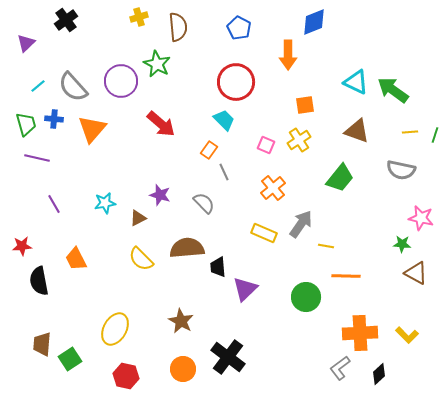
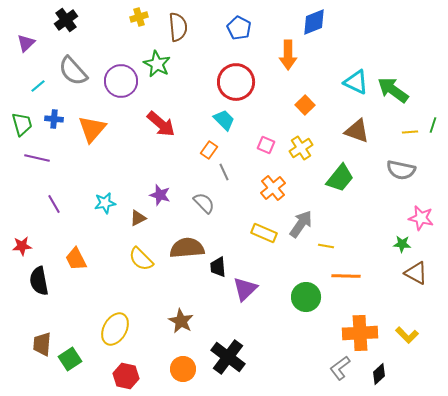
gray semicircle at (73, 87): moved 16 px up
orange square at (305, 105): rotated 36 degrees counterclockwise
green trapezoid at (26, 124): moved 4 px left
green line at (435, 135): moved 2 px left, 10 px up
yellow cross at (299, 140): moved 2 px right, 8 px down
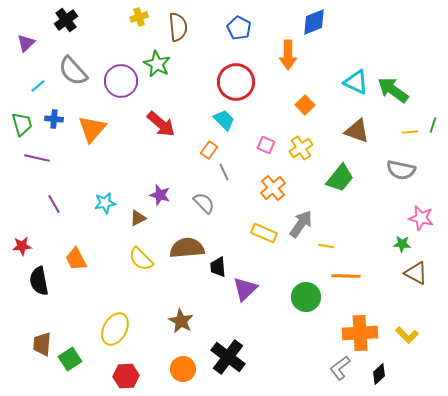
red hexagon at (126, 376): rotated 15 degrees counterclockwise
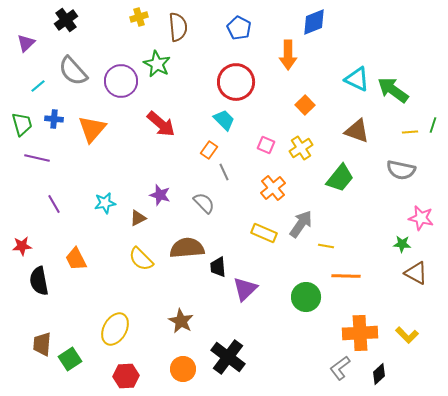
cyan triangle at (356, 82): moved 1 px right, 3 px up
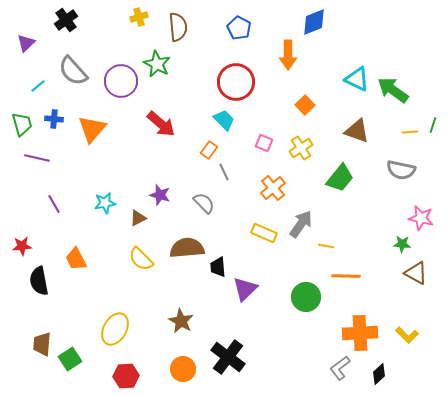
pink square at (266, 145): moved 2 px left, 2 px up
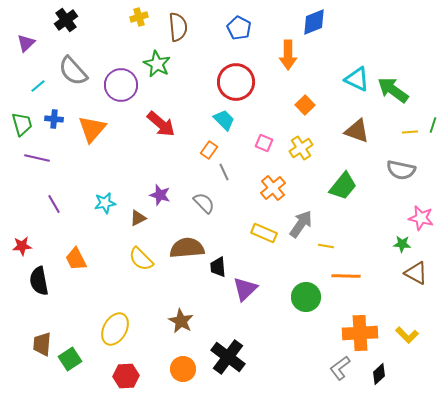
purple circle at (121, 81): moved 4 px down
green trapezoid at (340, 178): moved 3 px right, 8 px down
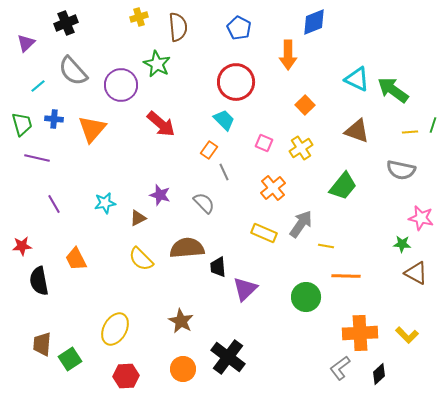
black cross at (66, 20): moved 3 px down; rotated 15 degrees clockwise
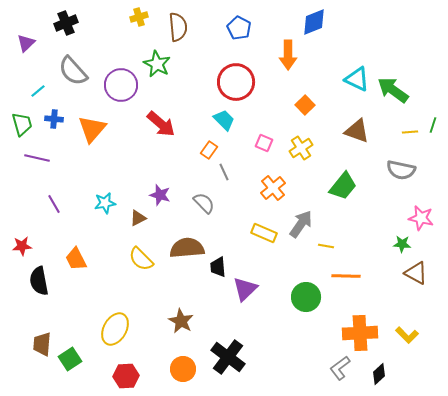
cyan line at (38, 86): moved 5 px down
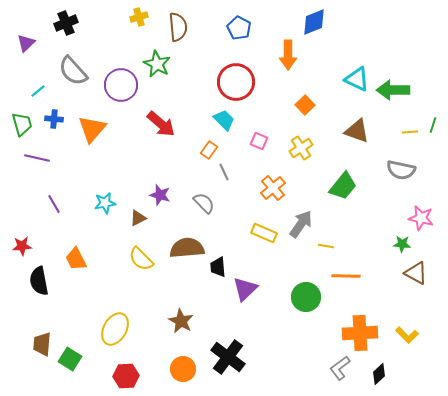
green arrow at (393, 90): rotated 36 degrees counterclockwise
pink square at (264, 143): moved 5 px left, 2 px up
green square at (70, 359): rotated 25 degrees counterclockwise
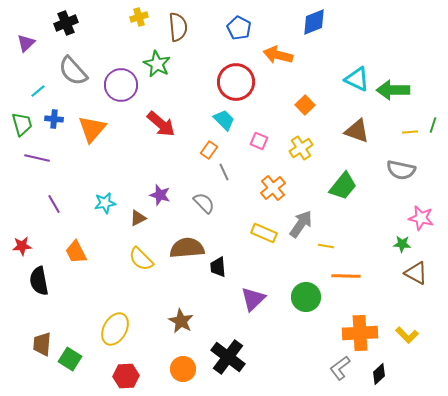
orange arrow at (288, 55): moved 10 px left; rotated 104 degrees clockwise
orange trapezoid at (76, 259): moved 7 px up
purple triangle at (245, 289): moved 8 px right, 10 px down
